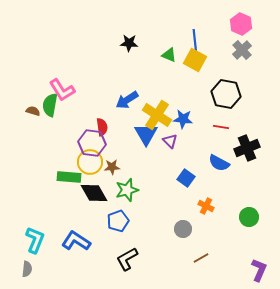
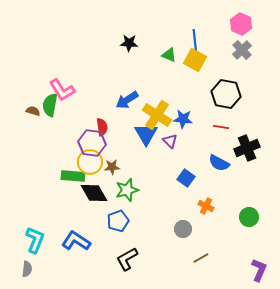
green rectangle: moved 4 px right, 1 px up
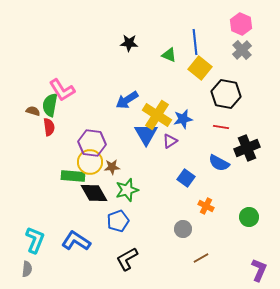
yellow square: moved 5 px right, 8 px down; rotated 10 degrees clockwise
blue star: rotated 18 degrees counterclockwise
red semicircle: moved 53 px left
purple triangle: rotated 42 degrees clockwise
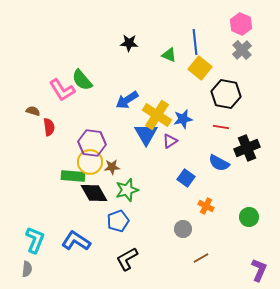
green semicircle: moved 32 px right, 25 px up; rotated 50 degrees counterclockwise
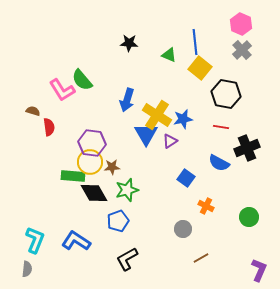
blue arrow: rotated 40 degrees counterclockwise
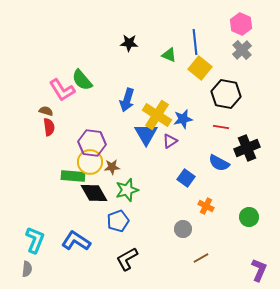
brown semicircle: moved 13 px right
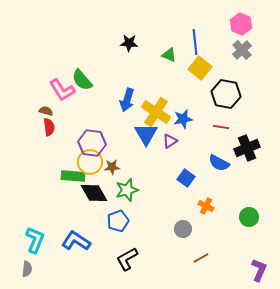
yellow cross: moved 1 px left, 3 px up
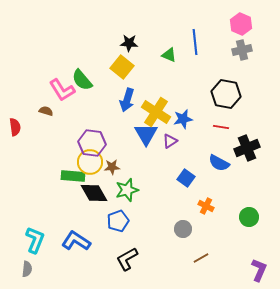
gray cross: rotated 30 degrees clockwise
yellow square: moved 78 px left, 1 px up
red semicircle: moved 34 px left
